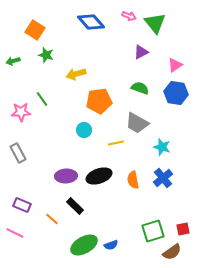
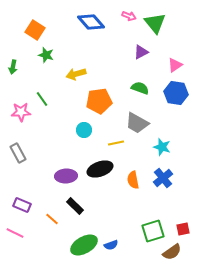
green arrow: moved 6 px down; rotated 64 degrees counterclockwise
black ellipse: moved 1 px right, 7 px up
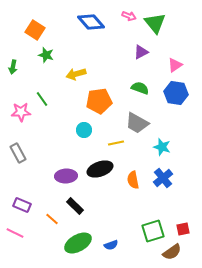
green ellipse: moved 6 px left, 2 px up
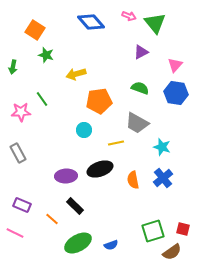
pink triangle: rotated 14 degrees counterclockwise
red square: rotated 24 degrees clockwise
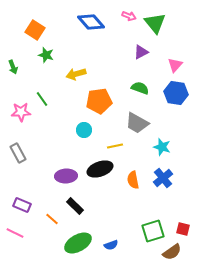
green arrow: rotated 32 degrees counterclockwise
yellow line: moved 1 px left, 3 px down
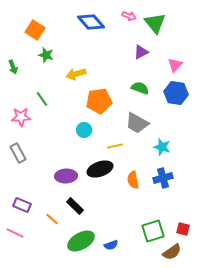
pink star: moved 5 px down
blue cross: rotated 24 degrees clockwise
green ellipse: moved 3 px right, 2 px up
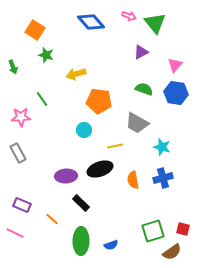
green semicircle: moved 4 px right, 1 px down
orange pentagon: rotated 15 degrees clockwise
black rectangle: moved 6 px right, 3 px up
green ellipse: rotated 60 degrees counterclockwise
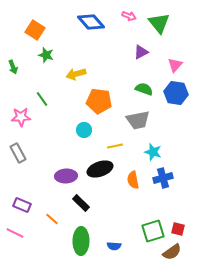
green triangle: moved 4 px right
gray trapezoid: moved 1 px right, 3 px up; rotated 40 degrees counterclockwise
cyan star: moved 9 px left, 5 px down
red square: moved 5 px left
blue semicircle: moved 3 px right, 1 px down; rotated 24 degrees clockwise
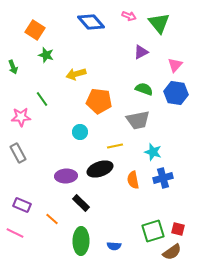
cyan circle: moved 4 px left, 2 px down
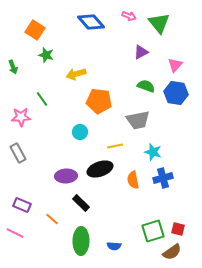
green semicircle: moved 2 px right, 3 px up
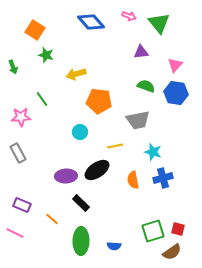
purple triangle: rotated 21 degrees clockwise
black ellipse: moved 3 px left, 1 px down; rotated 15 degrees counterclockwise
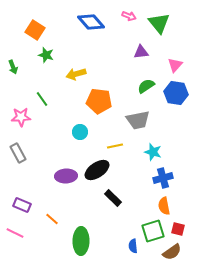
green semicircle: rotated 54 degrees counterclockwise
orange semicircle: moved 31 px right, 26 px down
black rectangle: moved 32 px right, 5 px up
blue semicircle: moved 19 px right; rotated 80 degrees clockwise
